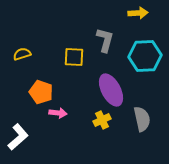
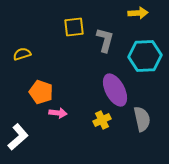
yellow square: moved 30 px up; rotated 10 degrees counterclockwise
purple ellipse: moved 4 px right
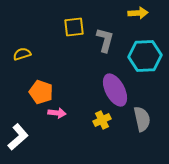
pink arrow: moved 1 px left
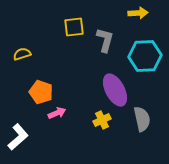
pink arrow: rotated 30 degrees counterclockwise
